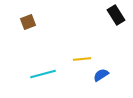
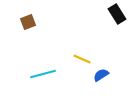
black rectangle: moved 1 px right, 1 px up
yellow line: rotated 30 degrees clockwise
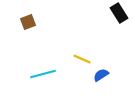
black rectangle: moved 2 px right, 1 px up
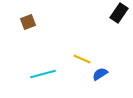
black rectangle: rotated 66 degrees clockwise
blue semicircle: moved 1 px left, 1 px up
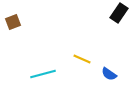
brown square: moved 15 px left
blue semicircle: moved 9 px right; rotated 112 degrees counterclockwise
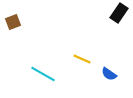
cyan line: rotated 45 degrees clockwise
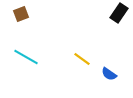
brown square: moved 8 px right, 8 px up
yellow line: rotated 12 degrees clockwise
cyan line: moved 17 px left, 17 px up
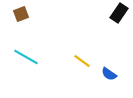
yellow line: moved 2 px down
